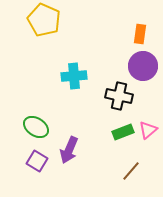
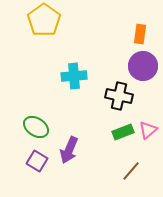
yellow pentagon: rotated 12 degrees clockwise
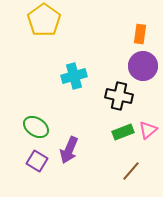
cyan cross: rotated 10 degrees counterclockwise
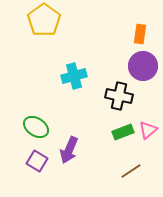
brown line: rotated 15 degrees clockwise
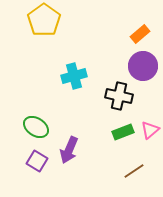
orange rectangle: rotated 42 degrees clockwise
pink triangle: moved 2 px right
brown line: moved 3 px right
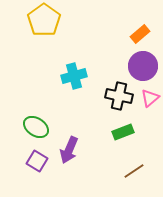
pink triangle: moved 32 px up
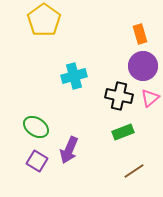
orange rectangle: rotated 66 degrees counterclockwise
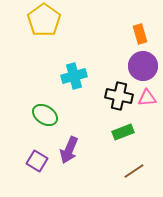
pink triangle: moved 3 px left; rotated 36 degrees clockwise
green ellipse: moved 9 px right, 12 px up
